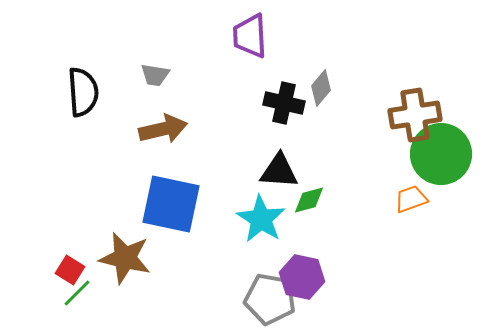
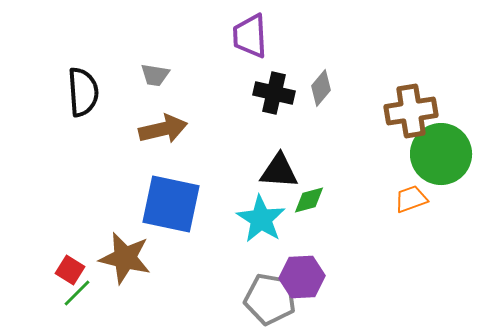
black cross: moved 10 px left, 10 px up
brown cross: moved 4 px left, 4 px up
purple hexagon: rotated 15 degrees counterclockwise
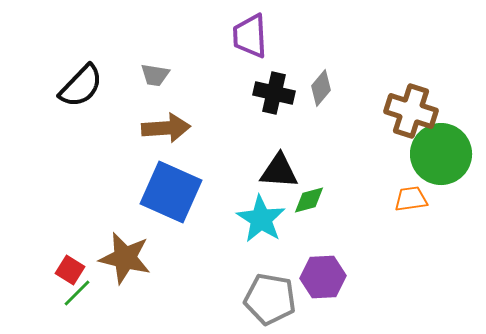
black semicircle: moved 2 px left, 6 px up; rotated 48 degrees clockwise
brown cross: rotated 27 degrees clockwise
brown arrow: moved 3 px right, 1 px up; rotated 9 degrees clockwise
orange trapezoid: rotated 12 degrees clockwise
blue square: moved 12 px up; rotated 12 degrees clockwise
purple hexagon: moved 21 px right
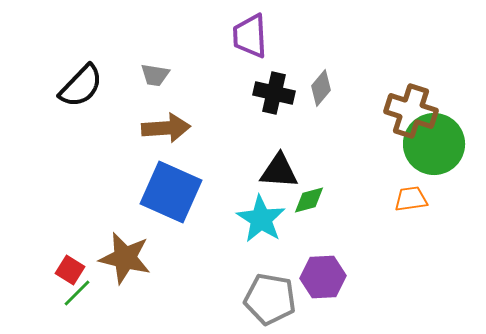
green circle: moved 7 px left, 10 px up
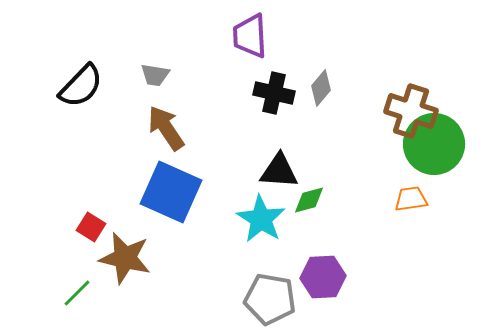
brown arrow: rotated 120 degrees counterclockwise
red square: moved 21 px right, 43 px up
